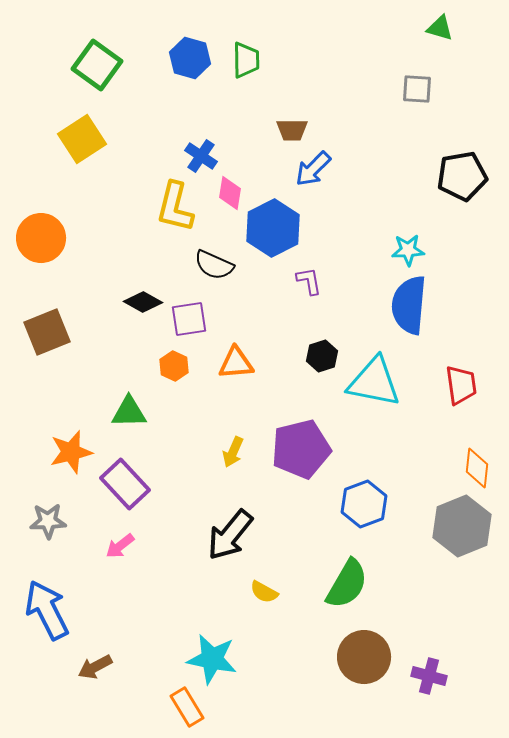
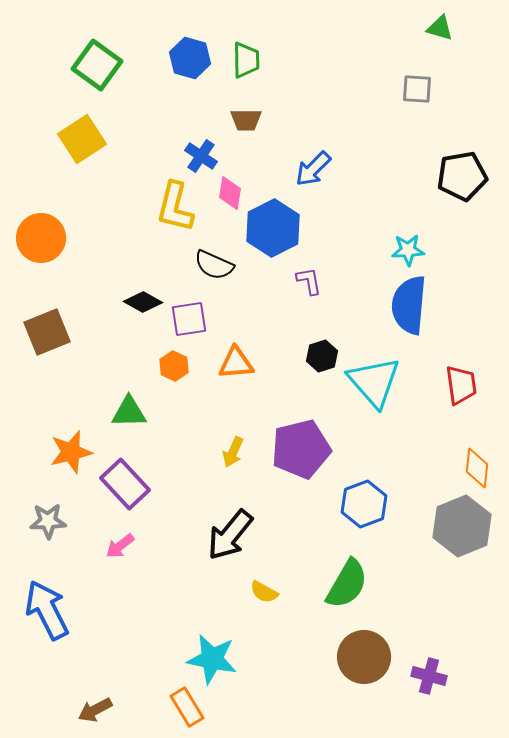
brown trapezoid at (292, 130): moved 46 px left, 10 px up
cyan triangle at (374, 382): rotated 38 degrees clockwise
brown arrow at (95, 667): moved 43 px down
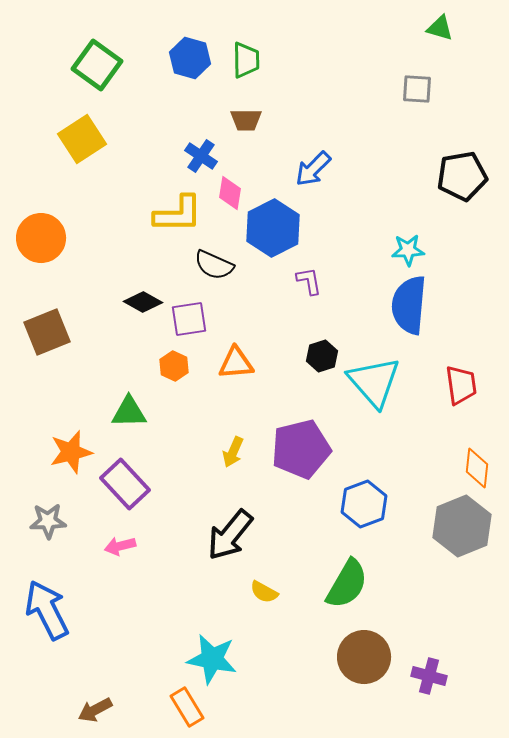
yellow L-shape at (175, 207): moved 3 px right, 7 px down; rotated 104 degrees counterclockwise
pink arrow at (120, 546): rotated 24 degrees clockwise
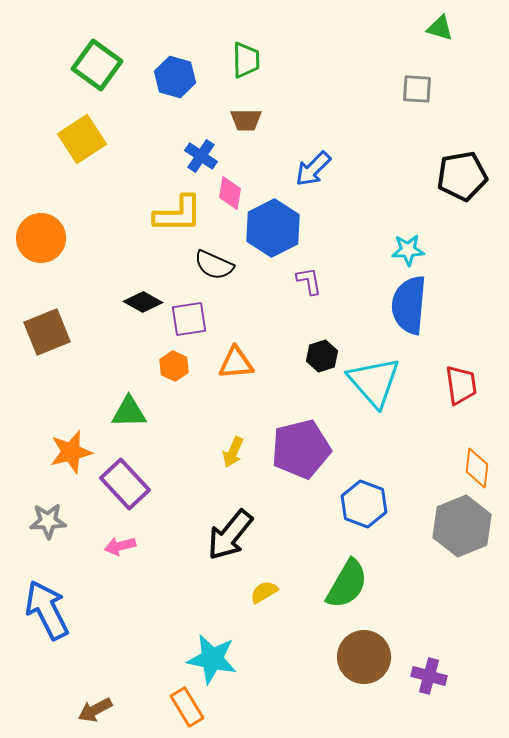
blue hexagon at (190, 58): moved 15 px left, 19 px down
blue hexagon at (364, 504): rotated 18 degrees counterclockwise
yellow semicircle at (264, 592): rotated 120 degrees clockwise
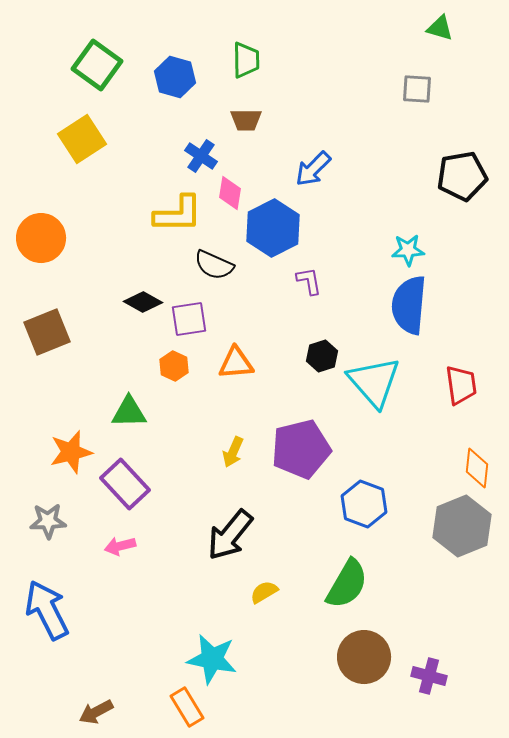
brown arrow at (95, 710): moved 1 px right, 2 px down
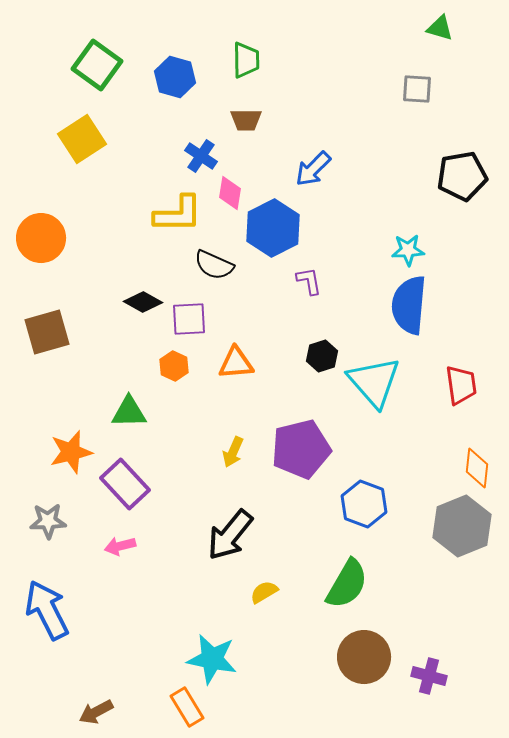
purple square at (189, 319): rotated 6 degrees clockwise
brown square at (47, 332): rotated 6 degrees clockwise
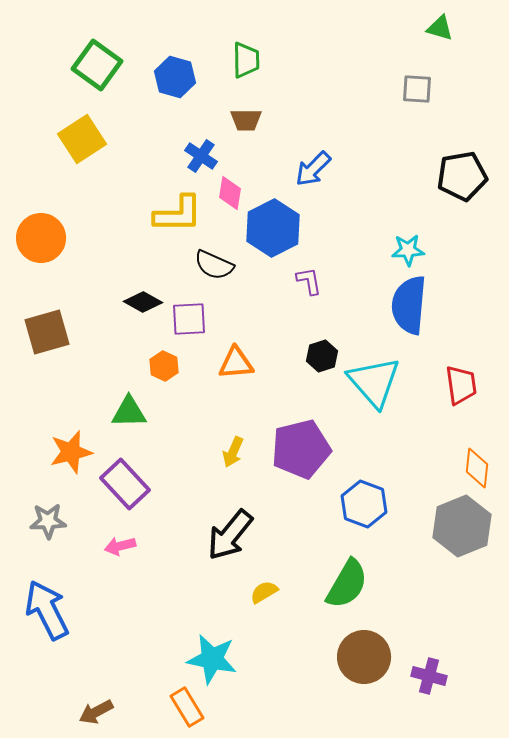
orange hexagon at (174, 366): moved 10 px left
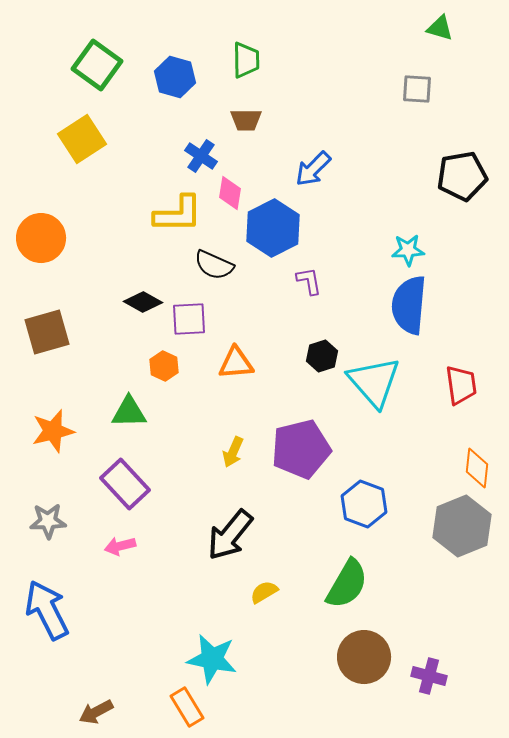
orange star at (71, 452): moved 18 px left, 21 px up
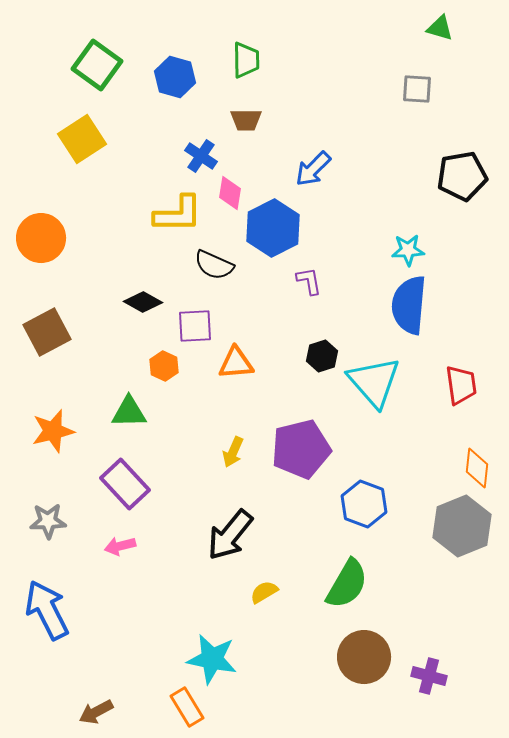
purple square at (189, 319): moved 6 px right, 7 px down
brown square at (47, 332): rotated 12 degrees counterclockwise
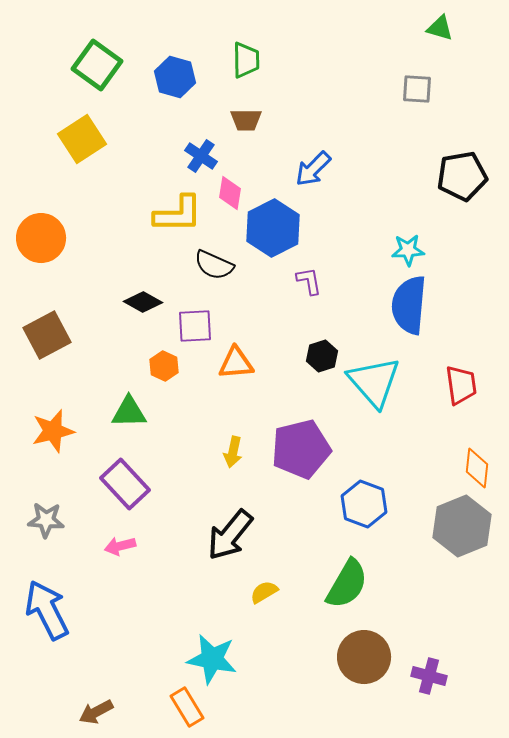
brown square at (47, 332): moved 3 px down
yellow arrow at (233, 452): rotated 12 degrees counterclockwise
gray star at (48, 521): moved 2 px left, 1 px up; rotated 6 degrees clockwise
